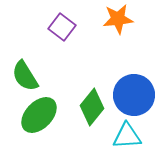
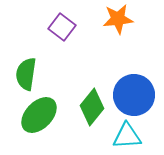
green semicircle: moved 1 px right, 2 px up; rotated 40 degrees clockwise
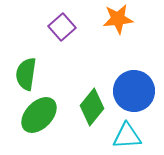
purple square: rotated 12 degrees clockwise
blue circle: moved 4 px up
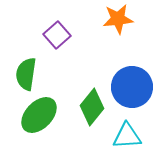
purple square: moved 5 px left, 8 px down
blue circle: moved 2 px left, 4 px up
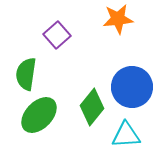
cyan triangle: moved 1 px left, 1 px up
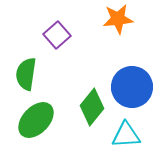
green ellipse: moved 3 px left, 5 px down
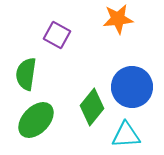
purple square: rotated 20 degrees counterclockwise
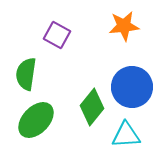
orange star: moved 6 px right, 7 px down
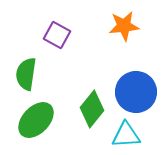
blue circle: moved 4 px right, 5 px down
green diamond: moved 2 px down
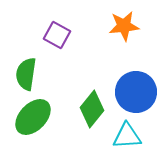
green ellipse: moved 3 px left, 3 px up
cyan triangle: moved 1 px right, 1 px down
